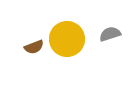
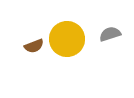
brown semicircle: moved 1 px up
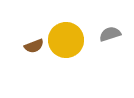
yellow circle: moved 1 px left, 1 px down
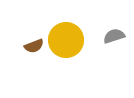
gray semicircle: moved 4 px right, 2 px down
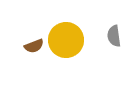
gray semicircle: rotated 80 degrees counterclockwise
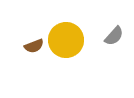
gray semicircle: rotated 130 degrees counterclockwise
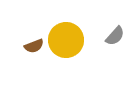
gray semicircle: moved 1 px right
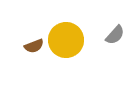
gray semicircle: moved 1 px up
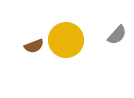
gray semicircle: moved 2 px right
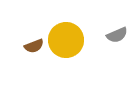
gray semicircle: rotated 25 degrees clockwise
